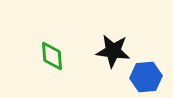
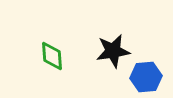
black star: rotated 16 degrees counterclockwise
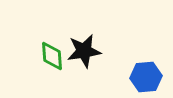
black star: moved 29 px left
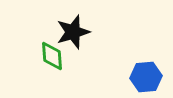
black star: moved 11 px left, 19 px up; rotated 8 degrees counterclockwise
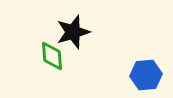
blue hexagon: moved 2 px up
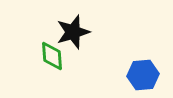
blue hexagon: moved 3 px left
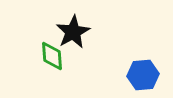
black star: rotated 12 degrees counterclockwise
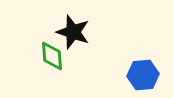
black star: rotated 24 degrees counterclockwise
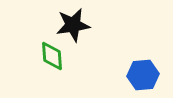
black star: moved 7 px up; rotated 28 degrees counterclockwise
